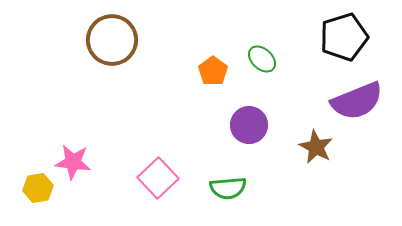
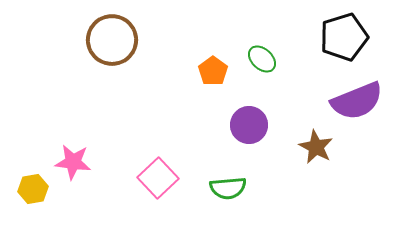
yellow hexagon: moved 5 px left, 1 px down
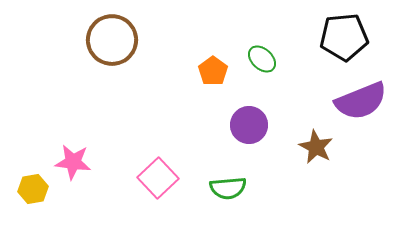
black pentagon: rotated 12 degrees clockwise
purple semicircle: moved 4 px right
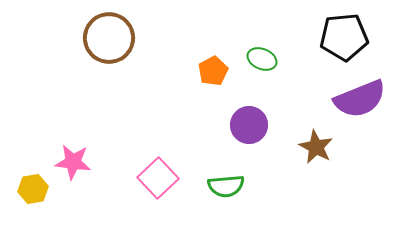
brown circle: moved 3 px left, 2 px up
green ellipse: rotated 20 degrees counterclockwise
orange pentagon: rotated 8 degrees clockwise
purple semicircle: moved 1 px left, 2 px up
green semicircle: moved 2 px left, 2 px up
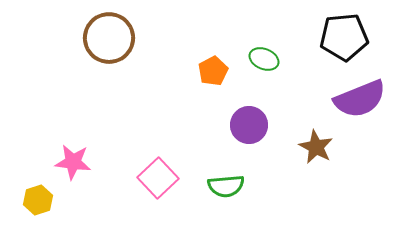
green ellipse: moved 2 px right
yellow hexagon: moved 5 px right, 11 px down; rotated 8 degrees counterclockwise
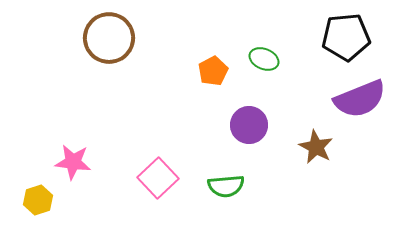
black pentagon: moved 2 px right
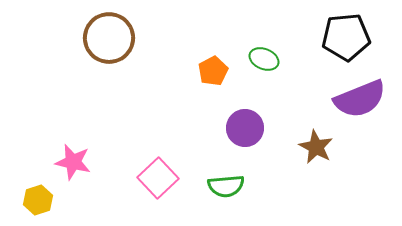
purple circle: moved 4 px left, 3 px down
pink star: rotated 6 degrees clockwise
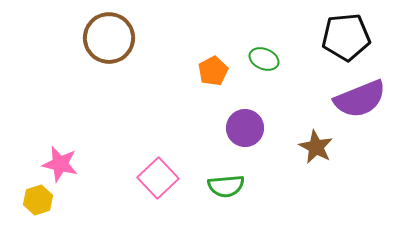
pink star: moved 13 px left, 2 px down
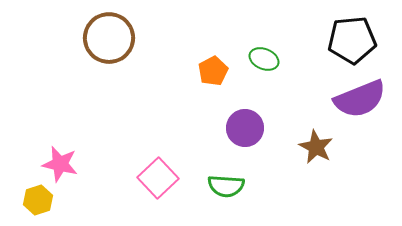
black pentagon: moved 6 px right, 3 px down
green semicircle: rotated 9 degrees clockwise
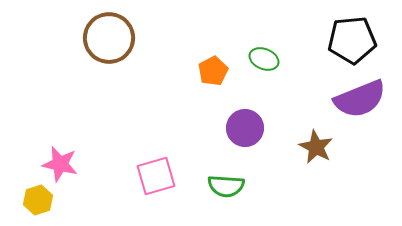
pink square: moved 2 px left, 2 px up; rotated 27 degrees clockwise
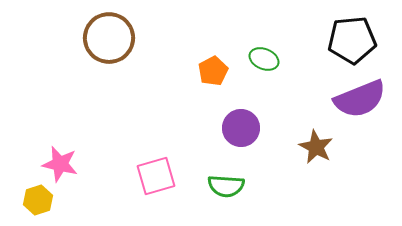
purple circle: moved 4 px left
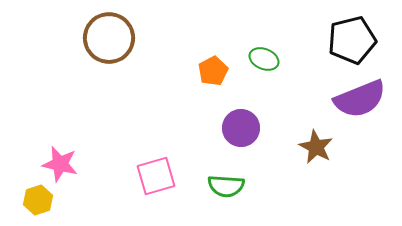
black pentagon: rotated 9 degrees counterclockwise
